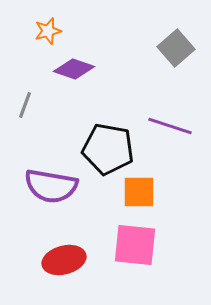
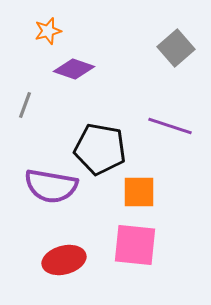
black pentagon: moved 8 px left
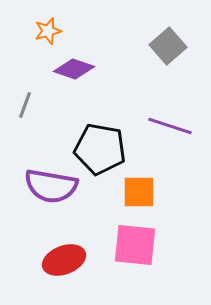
gray square: moved 8 px left, 2 px up
red ellipse: rotated 6 degrees counterclockwise
